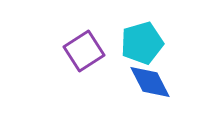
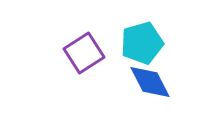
purple square: moved 2 px down
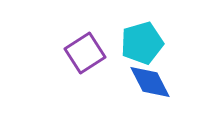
purple square: moved 1 px right
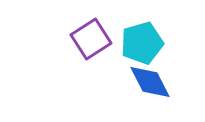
purple square: moved 6 px right, 14 px up
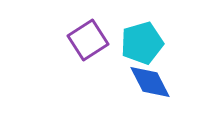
purple square: moved 3 px left, 1 px down
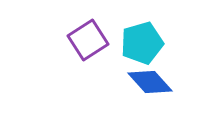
blue diamond: rotated 15 degrees counterclockwise
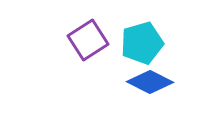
blue diamond: rotated 21 degrees counterclockwise
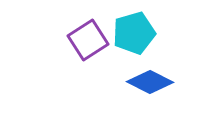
cyan pentagon: moved 8 px left, 10 px up
